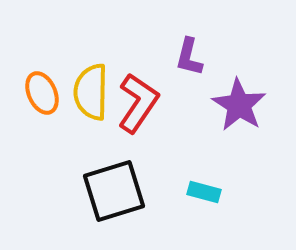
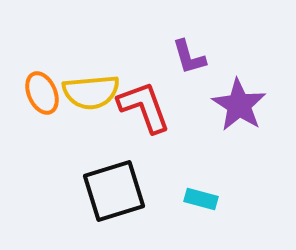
purple L-shape: rotated 30 degrees counterclockwise
yellow semicircle: rotated 96 degrees counterclockwise
red L-shape: moved 6 px right, 4 px down; rotated 54 degrees counterclockwise
cyan rectangle: moved 3 px left, 7 px down
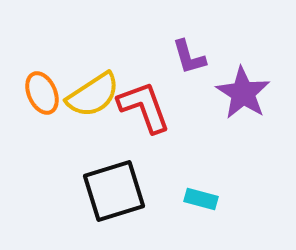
yellow semicircle: moved 2 px right, 3 px down; rotated 28 degrees counterclockwise
purple star: moved 4 px right, 12 px up
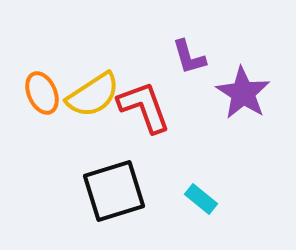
cyan rectangle: rotated 24 degrees clockwise
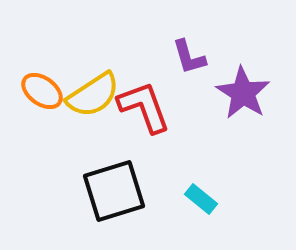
orange ellipse: moved 2 px up; rotated 30 degrees counterclockwise
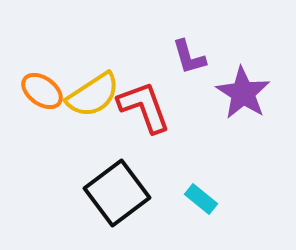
black square: moved 3 px right, 2 px down; rotated 20 degrees counterclockwise
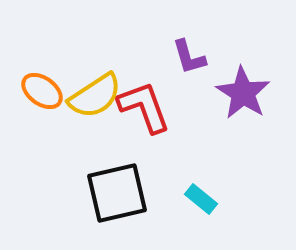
yellow semicircle: moved 2 px right, 1 px down
black square: rotated 24 degrees clockwise
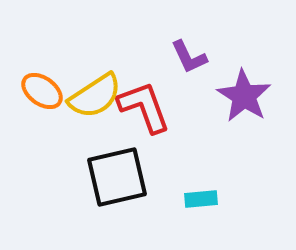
purple L-shape: rotated 9 degrees counterclockwise
purple star: moved 1 px right, 3 px down
black square: moved 16 px up
cyan rectangle: rotated 44 degrees counterclockwise
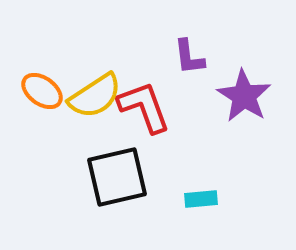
purple L-shape: rotated 18 degrees clockwise
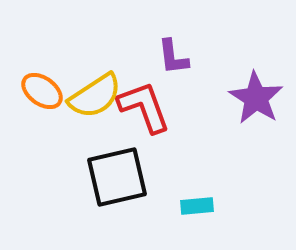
purple L-shape: moved 16 px left
purple star: moved 12 px right, 2 px down
cyan rectangle: moved 4 px left, 7 px down
